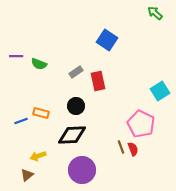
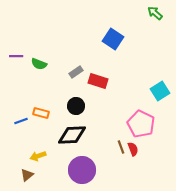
blue square: moved 6 px right, 1 px up
red rectangle: rotated 60 degrees counterclockwise
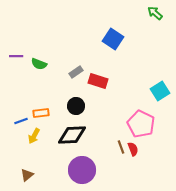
orange rectangle: rotated 21 degrees counterclockwise
yellow arrow: moved 4 px left, 20 px up; rotated 42 degrees counterclockwise
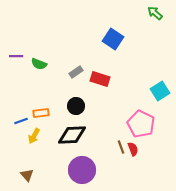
red rectangle: moved 2 px right, 2 px up
brown triangle: rotated 32 degrees counterclockwise
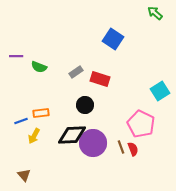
green semicircle: moved 3 px down
black circle: moved 9 px right, 1 px up
purple circle: moved 11 px right, 27 px up
brown triangle: moved 3 px left
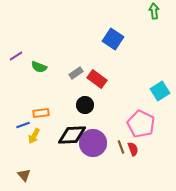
green arrow: moved 1 px left, 2 px up; rotated 42 degrees clockwise
purple line: rotated 32 degrees counterclockwise
gray rectangle: moved 1 px down
red rectangle: moved 3 px left; rotated 18 degrees clockwise
blue line: moved 2 px right, 4 px down
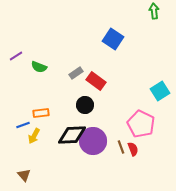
red rectangle: moved 1 px left, 2 px down
purple circle: moved 2 px up
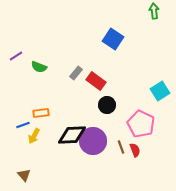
gray rectangle: rotated 16 degrees counterclockwise
black circle: moved 22 px right
red semicircle: moved 2 px right, 1 px down
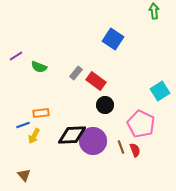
black circle: moved 2 px left
